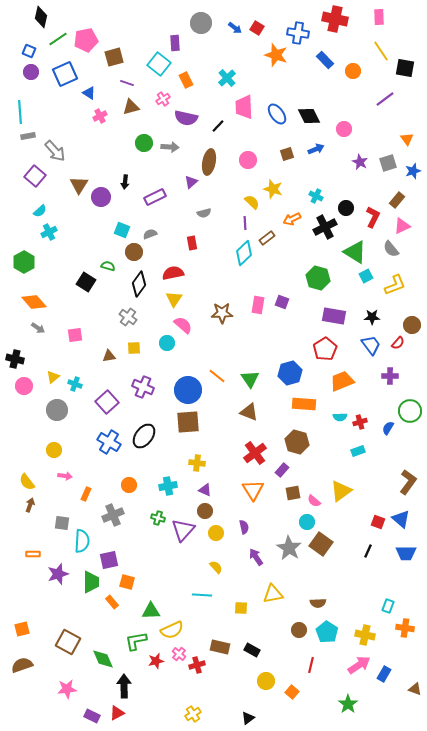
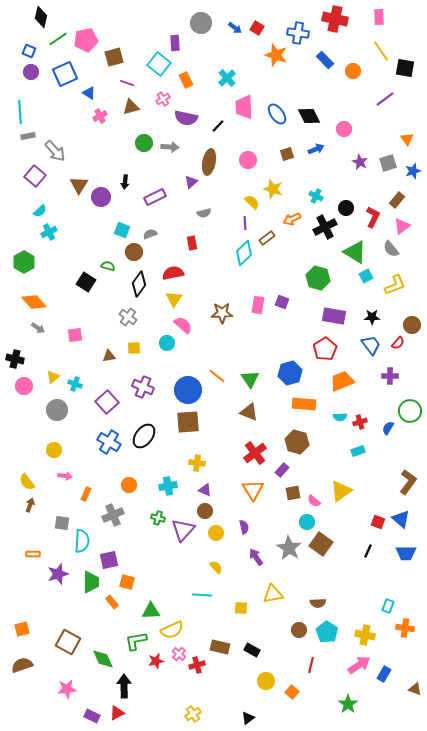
pink triangle at (402, 226): rotated 12 degrees counterclockwise
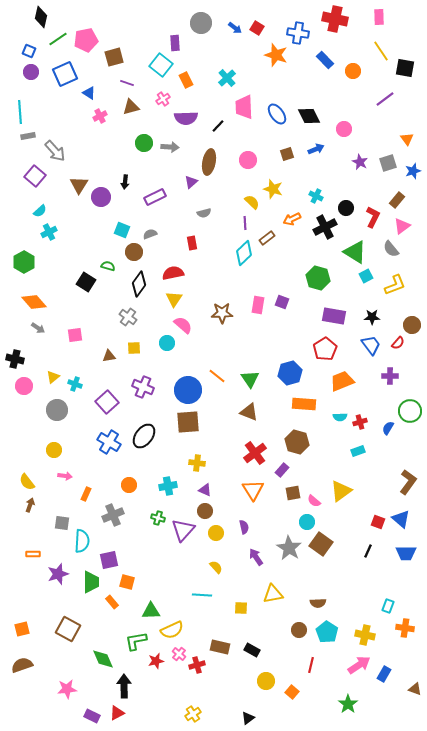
cyan square at (159, 64): moved 2 px right, 1 px down
purple semicircle at (186, 118): rotated 15 degrees counterclockwise
brown square at (68, 642): moved 13 px up
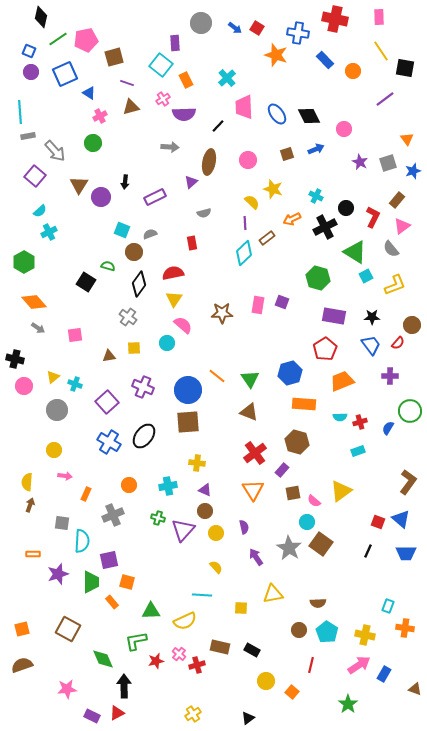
purple semicircle at (186, 118): moved 2 px left, 4 px up
green circle at (144, 143): moved 51 px left
yellow semicircle at (27, 482): rotated 42 degrees clockwise
yellow semicircle at (172, 630): moved 13 px right, 9 px up
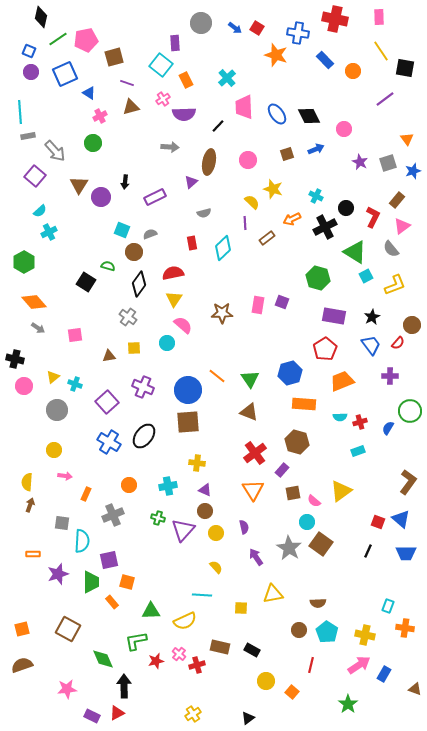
cyan diamond at (244, 253): moved 21 px left, 5 px up
black star at (372, 317): rotated 28 degrees counterclockwise
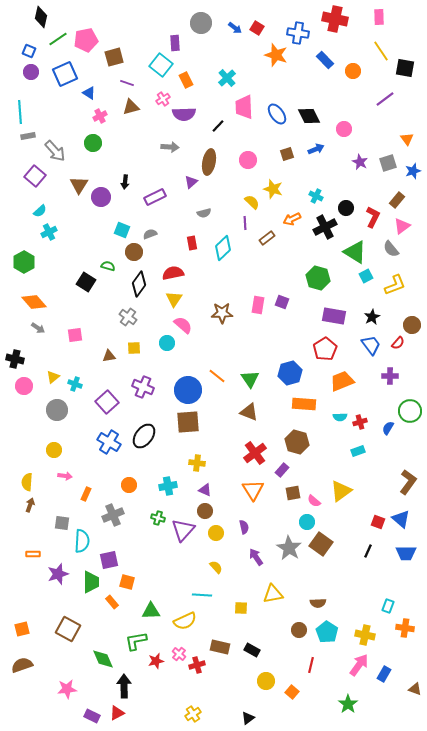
pink arrow at (359, 665): rotated 20 degrees counterclockwise
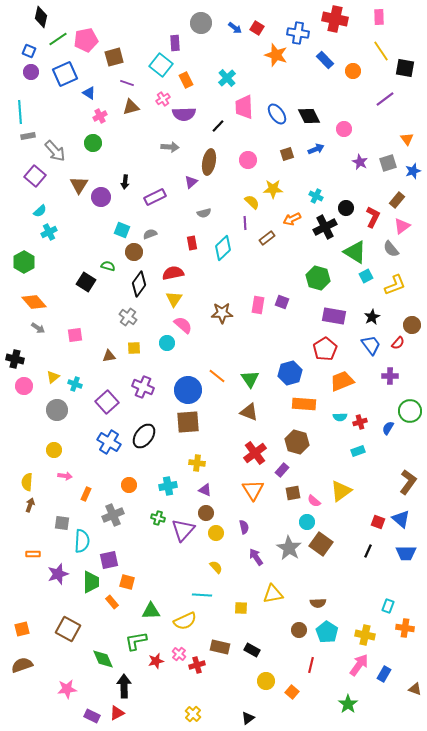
yellow star at (273, 189): rotated 18 degrees counterclockwise
brown circle at (205, 511): moved 1 px right, 2 px down
yellow cross at (193, 714): rotated 14 degrees counterclockwise
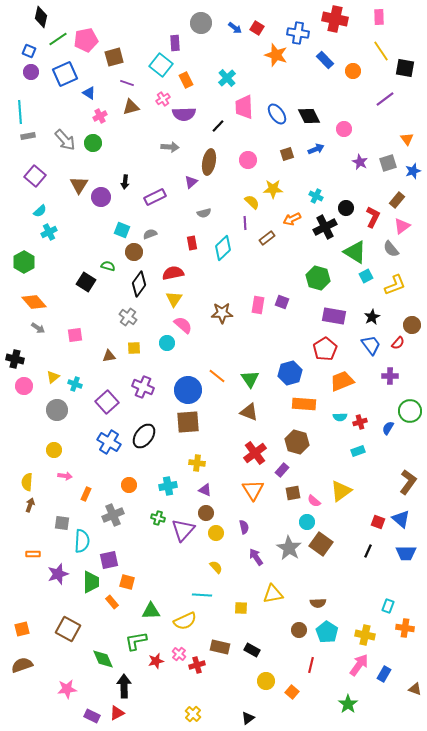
gray arrow at (55, 151): moved 10 px right, 11 px up
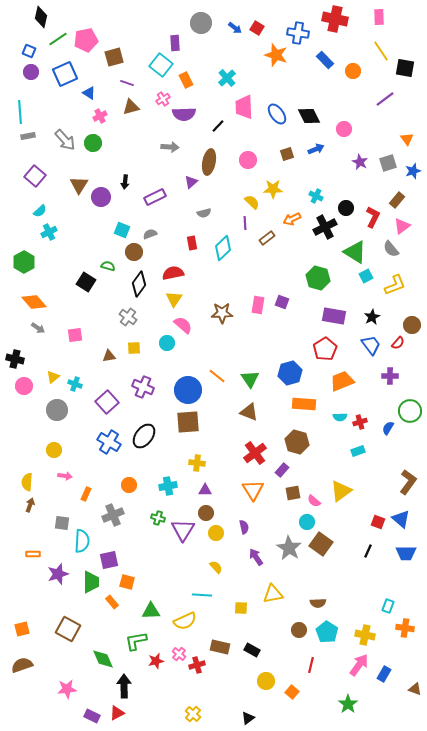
purple triangle at (205, 490): rotated 24 degrees counterclockwise
purple triangle at (183, 530): rotated 10 degrees counterclockwise
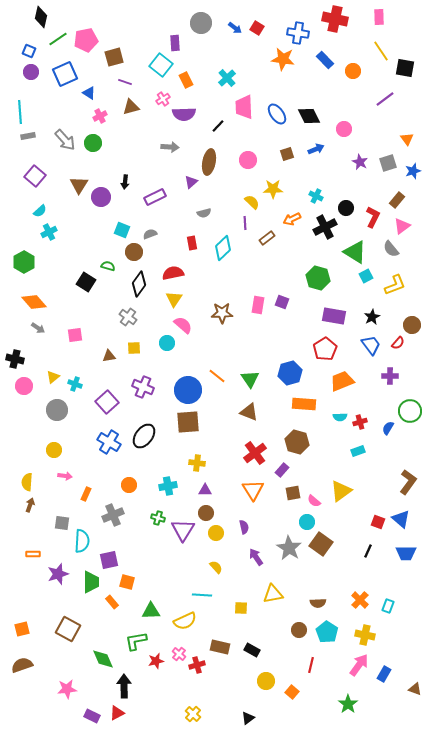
orange star at (276, 55): moved 7 px right, 4 px down; rotated 10 degrees counterclockwise
purple line at (127, 83): moved 2 px left, 1 px up
orange cross at (405, 628): moved 45 px left, 28 px up; rotated 36 degrees clockwise
